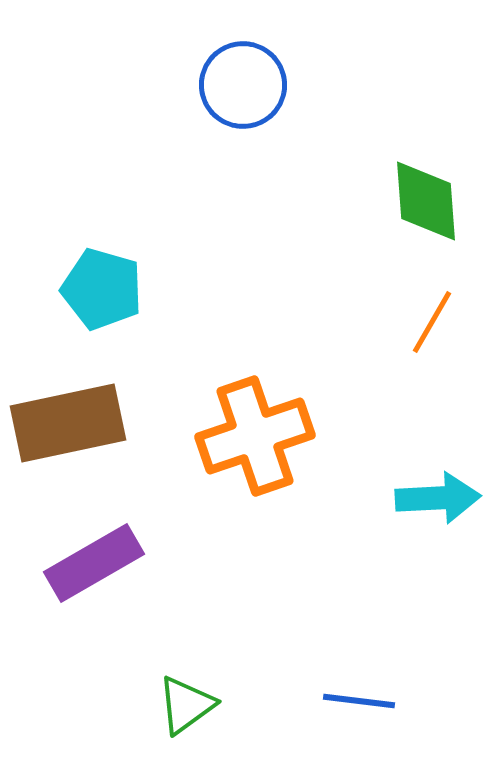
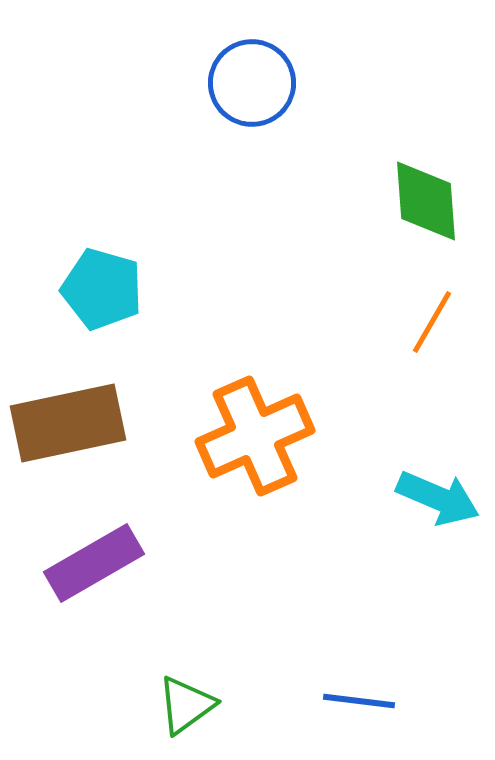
blue circle: moved 9 px right, 2 px up
orange cross: rotated 5 degrees counterclockwise
cyan arrow: rotated 26 degrees clockwise
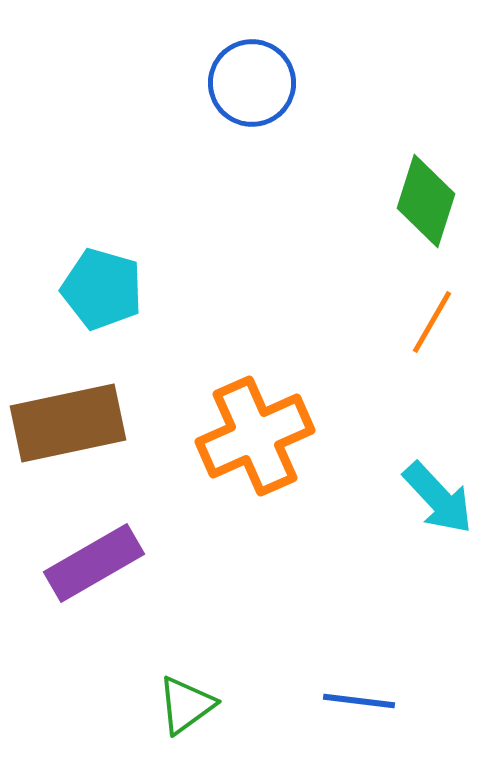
green diamond: rotated 22 degrees clockwise
cyan arrow: rotated 24 degrees clockwise
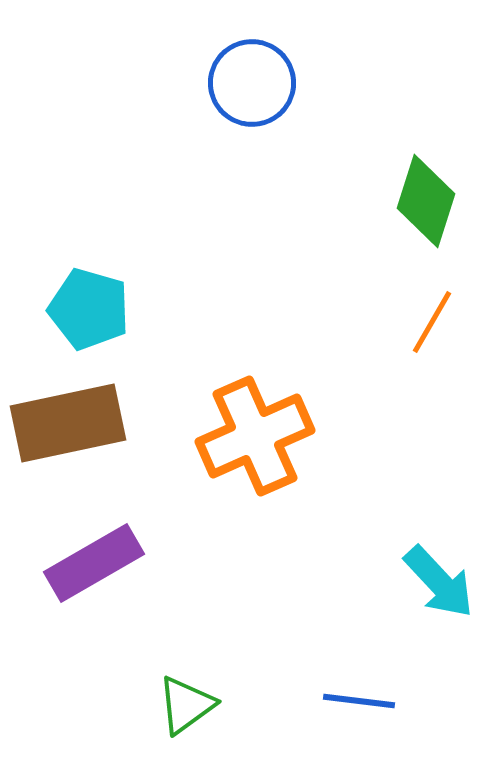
cyan pentagon: moved 13 px left, 20 px down
cyan arrow: moved 1 px right, 84 px down
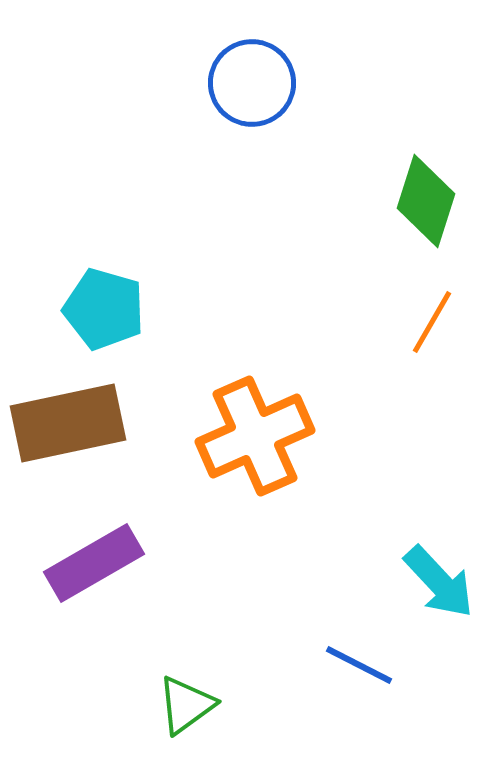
cyan pentagon: moved 15 px right
blue line: moved 36 px up; rotated 20 degrees clockwise
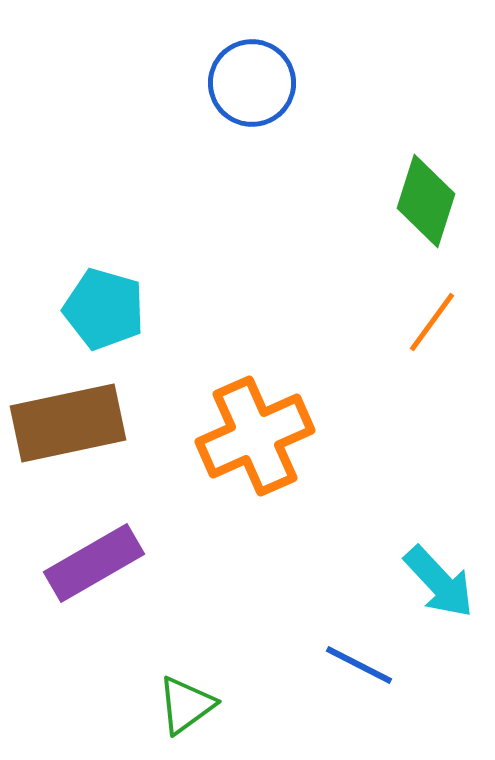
orange line: rotated 6 degrees clockwise
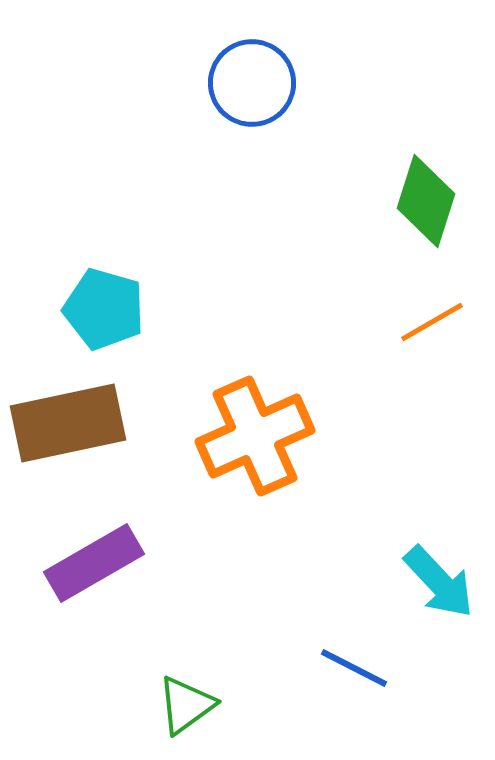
orange line: rotated 24 degrees clockwise
blue line: moved 5 px left, 3 px down
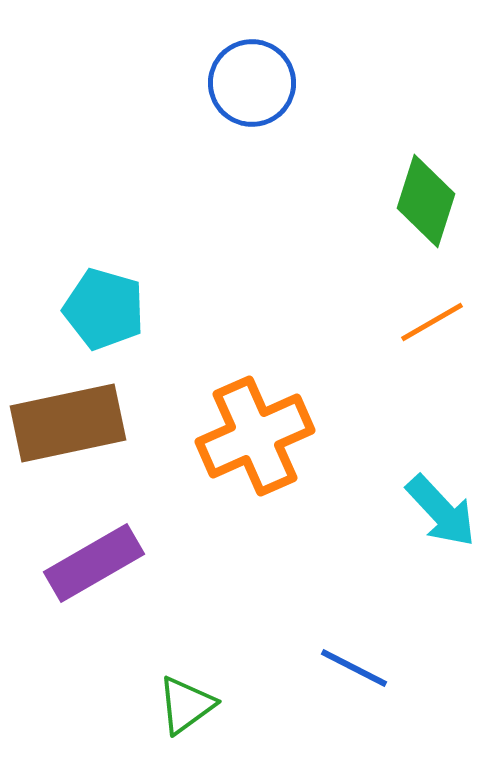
cyan arrow: moved 2 px right, 71 px up
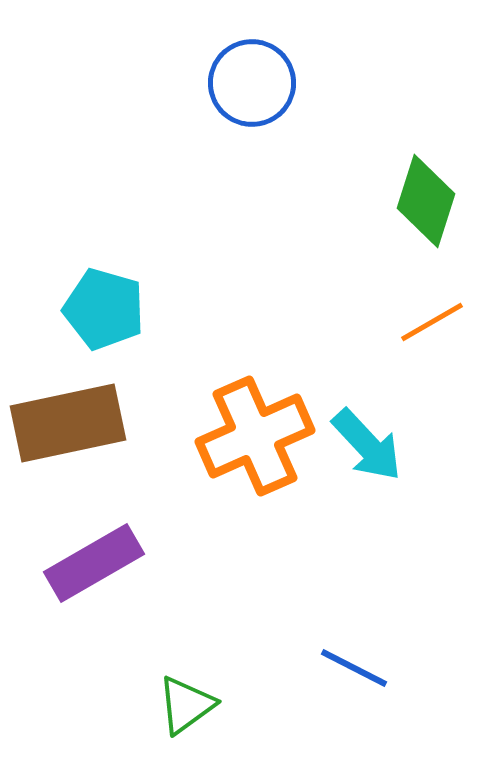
cyan arrow: moved 74 px left, 66 px up
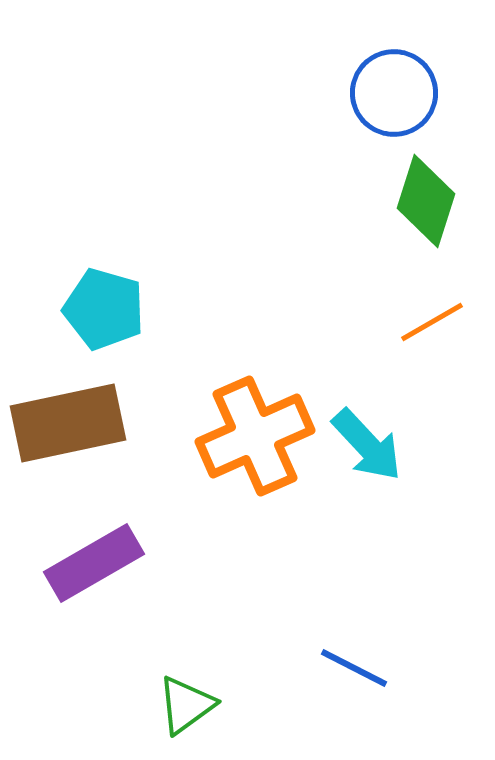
blue circle: moved 142 px right, 10 px down
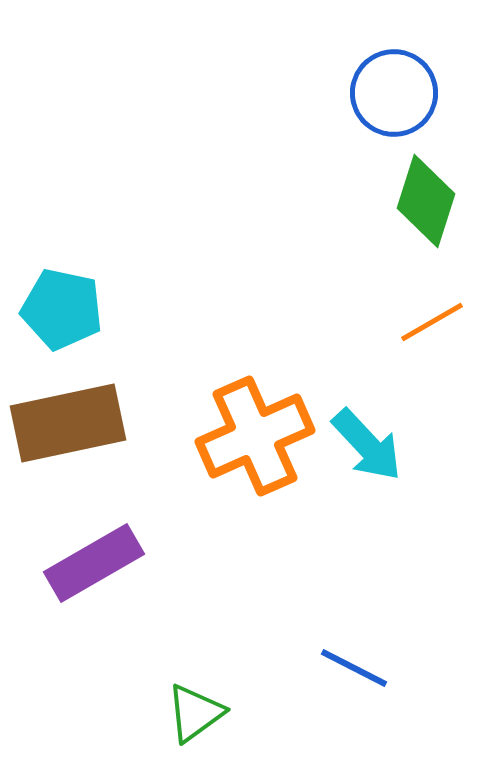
cyan pentagon: moved 42 px left; rotated 4 degrees counterclockwise
green triangle: moved 9 px right, 8 px down
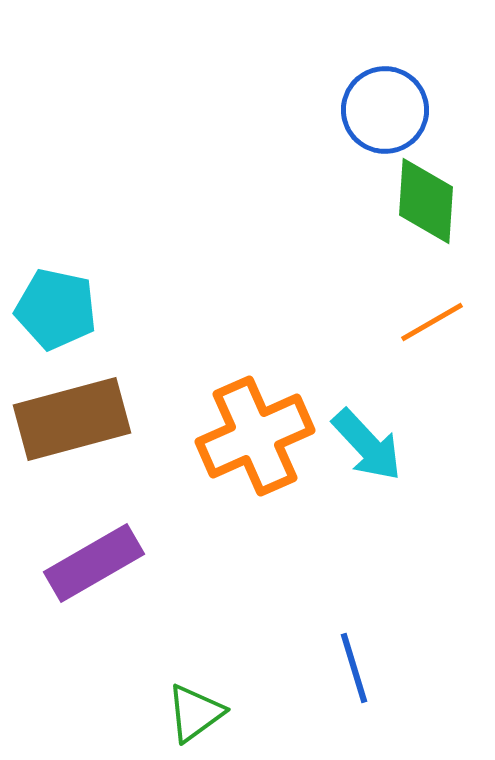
blue circle: moved 9 px left, 17 px down
green diamond: rotated 14 degrees counterclockwise
cyan pentagon: moved 6 px left
brown rectangle: moved 4 px right, 4 px up; rotated 3 degrees counterclockwise
blue line: rotated 46 degrees clockwise
